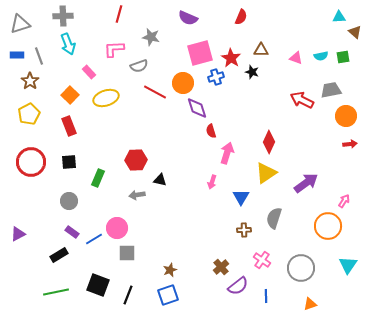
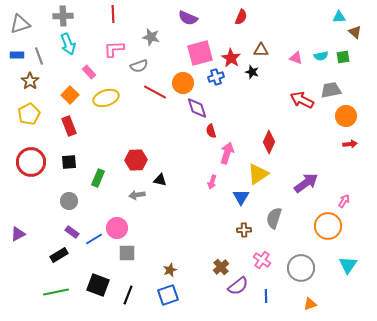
red line at (119, 14): moved 6 px left; rotated 18 degrees counterclockwise
yellow triangle at (266, 173): moved 8 px left, 1 px down
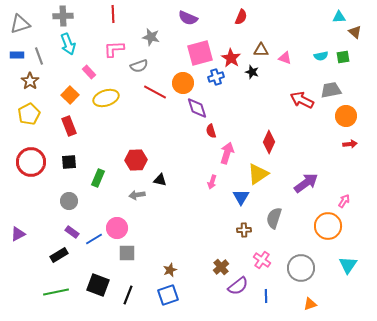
pink triangle at (296, 58): moved 11 px left
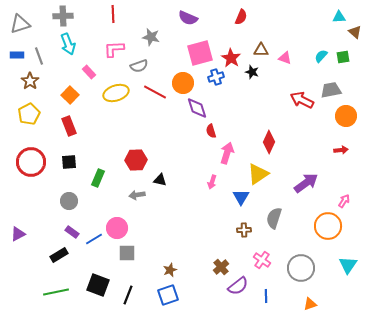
cyan semicircle at (321, 56): rotated 144 degrees clockwise
yellow ellipse at (106, 98): moved 10 px right, 5 px up
red arrow at (350, 144): moved 9 px left, 6 px down
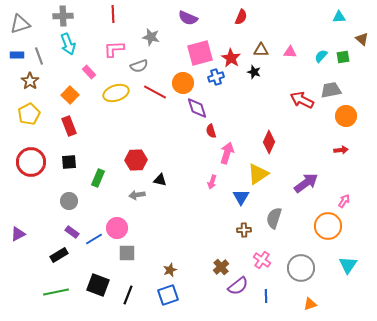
brown triangle at (355, 32): moved 7 px right, 7 px down
pink triangle at (285, 58): moved 5 px right, 6 px up; rotated 16 degrees counterclockwise
black star at (252, 72): moved 2 px right
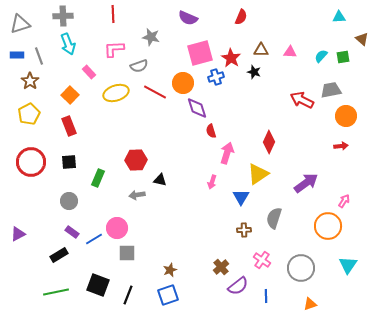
red arrow at (341, 150): moved 4 px up
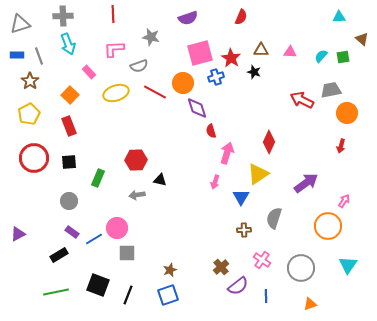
purple semicircle at (188, 18): rotated 42 degrees counterclockwise
orange circle at (346, 116): moved 1 px right, 3 px up
red arrow at (341, 146): rotated 112 degrees clockwise
red circle at (31, 162): moved 3 px right, 4 px up
pink arrow at (212, 182): moved 3 px right
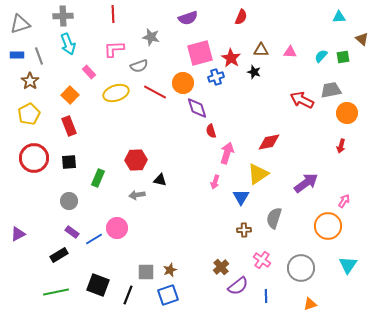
red diamond at (269, 142): rotated 55 degrees clockwise
gray square at (127, 253): moved 19 px right, 19 px down
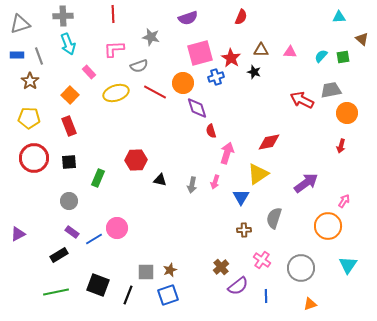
yellow pentagon at (29, 114): moved 4 px down; rotated 30 degrees clockwise
gray arrow at (137, 195): moved 55 px right, 10 px up; rotated 70 degrees counterclockwise
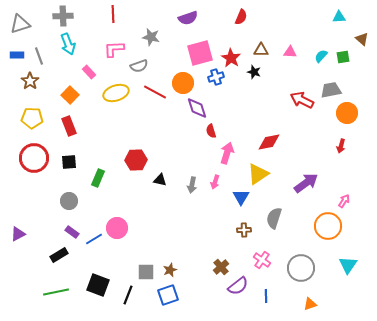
yellow pentagon at (29, 118): moved 3 px right
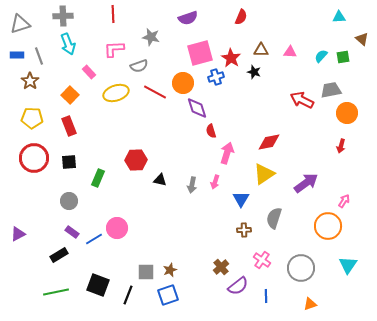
yellow triangle at (258, 174): moved 6 px right
blue triangle at (241, 197): moved 2 px down
